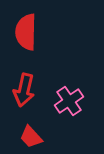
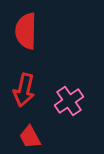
red semicircle: moved 1 px up
red trapezoid: moved 1 px left; rotated 15 degrees clockwise
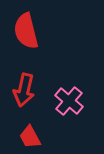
red semicircle: rotated 15 degrees counterclockwise
pink cross: rotated 16 degrees counterclockwise
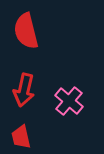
red trapezoid: moved 9 px left; rotated 15 degrees clockwise
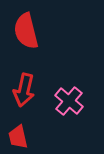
red trapezoid: moved 3 px left
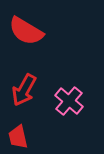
red semicircle: rotated 45 degrees counterclockwise
red arrow: rotated 16 degrees clockwise
